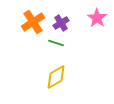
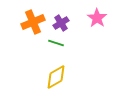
orange cross: rotated 10 degrees clockwise
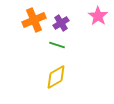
pink star: moved 1 px right, 2 px up
orange cross: moved 1 px right, 2 px up
green line: moved 1 px right, 2 px down
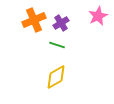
pink star: rotated 12 degrees clockwise
